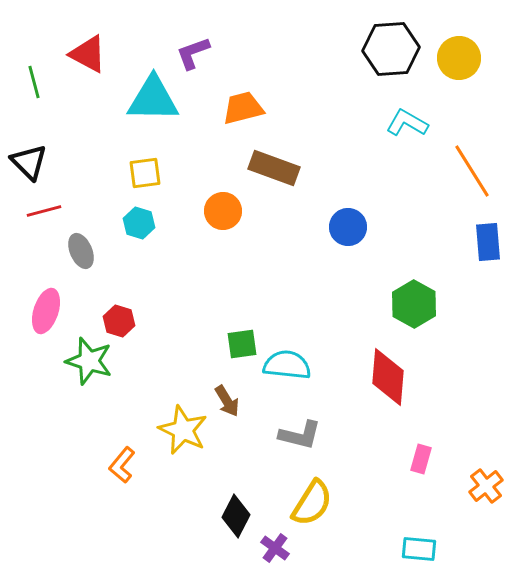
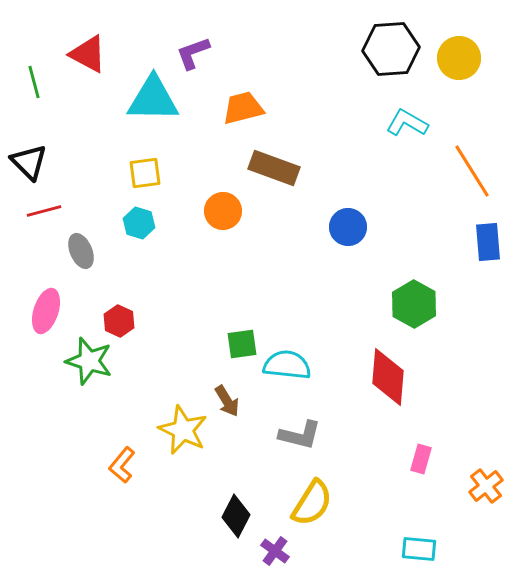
red hexagon: rotated 8 degrees clockwise
purple cross: moved 3 px down
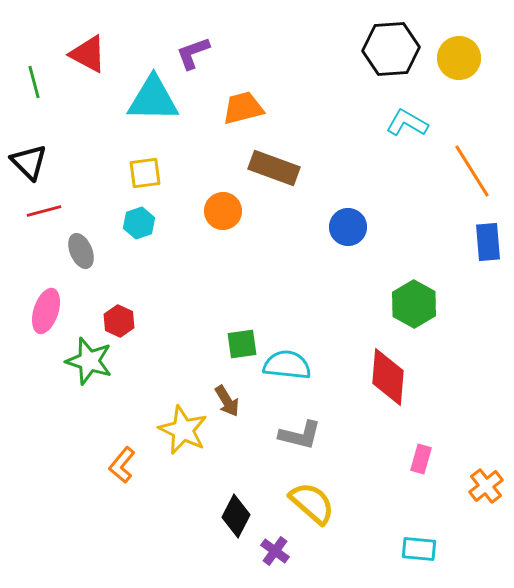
cyan hexagon: rotated 24 degrees clockwise
yellow semicircle: rotated 81 degrees counterclockwise
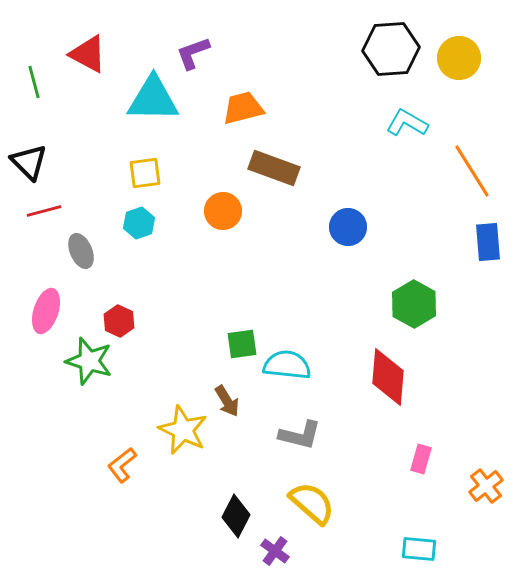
orange L-shape: rotated 12 degrees clockwise
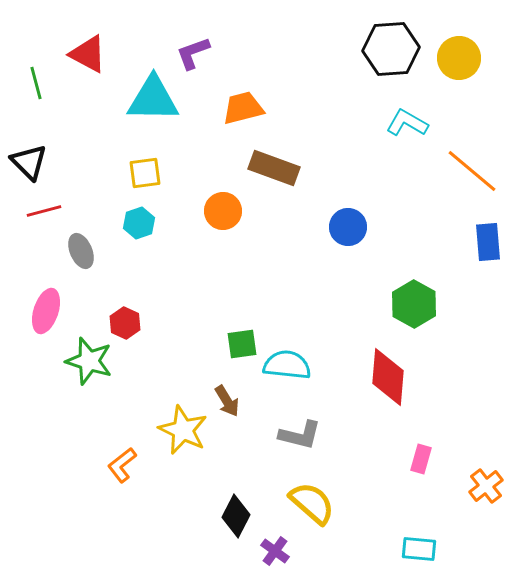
green line: moved 2 px right, 1 px down
orange line: rotated 18 degrees counterclockwise
red hexagon: moved 6 px right, 2 px down
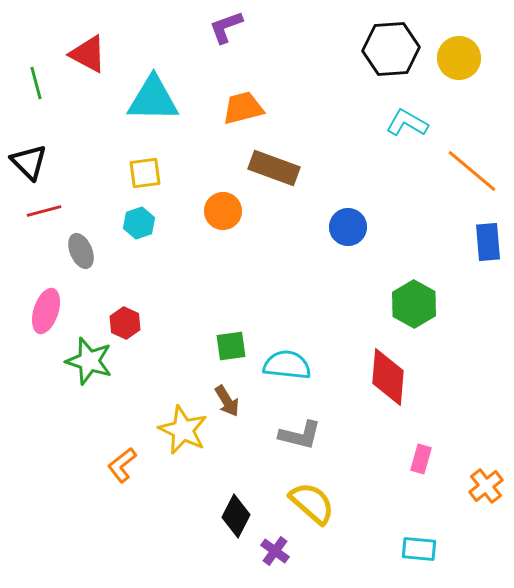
purple L-shape: moved 33 px right, 26 px up
green square: moved 11 px left, 2 px down
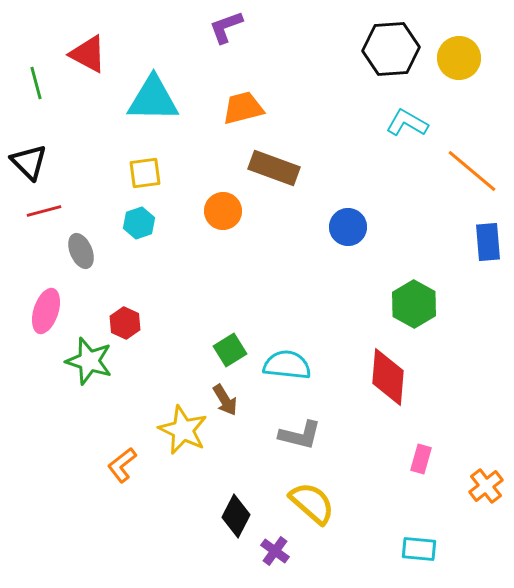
green square: moved 1 px left, 4 px down; rotated 24 degrees counterclockwise
brown arrow: moved 2 px left, 1 px up
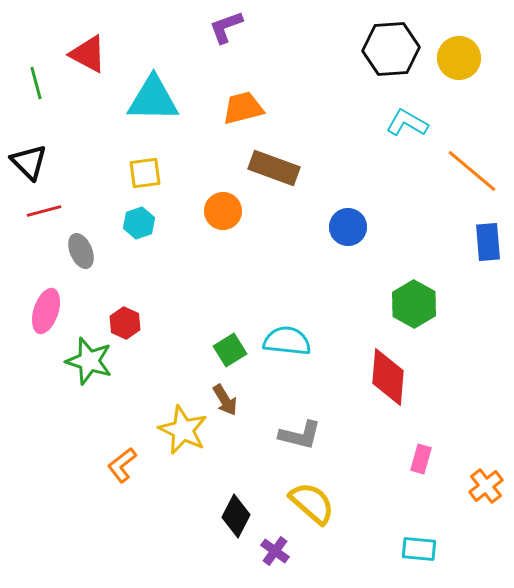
cyan semicircle: moved 24 px up
